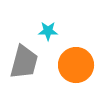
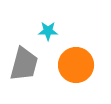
gray trapezoid: moved 2 px down
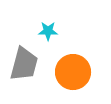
orange circle: moved 3 px left, 7 px down
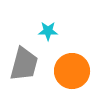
orange circle: moved 1 px left, 1 px up
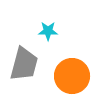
orange circle: moved 5 px down
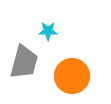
gray trapezoid: moved 2 px up
